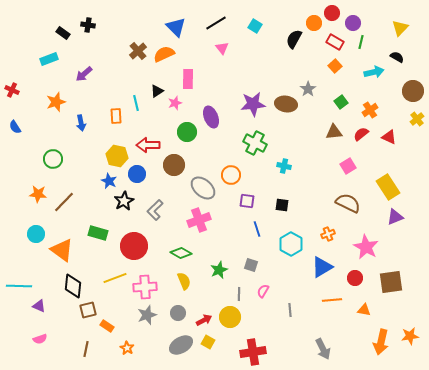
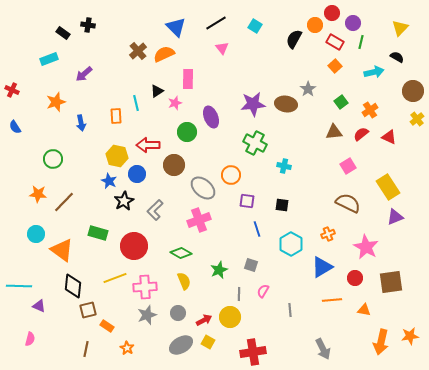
orange circle at (314, 23): moved 1 px right, 2 px down
pink semicircle at (40, 339): moved 10 px left; rotated 56 degrees counterclockwise
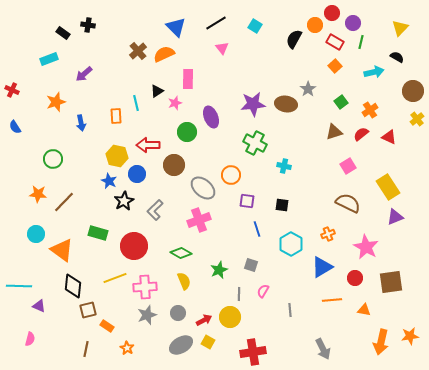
brown triangle at (334, 132): rotated 12 degrees counterclockwise
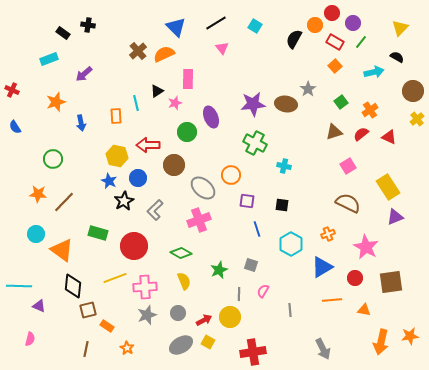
green line at (361, 42): rotated 24 degrees clockwise
blue circle at (137, 174): moved 1 px right, 4 px down
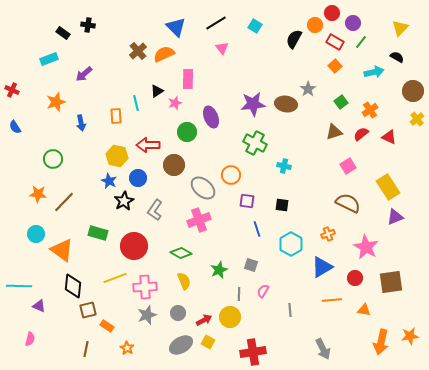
gray L-shape at (155, 210): rotated 10 degrees counterclockwise
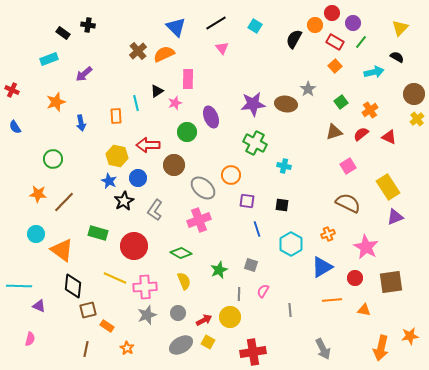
brown circle at (413, 91): moved 1 px right, 3 px down
yellow line at (115, 278): rotated 45 degrees clockwise
orange arrow at (381, 342): moved 6 px down
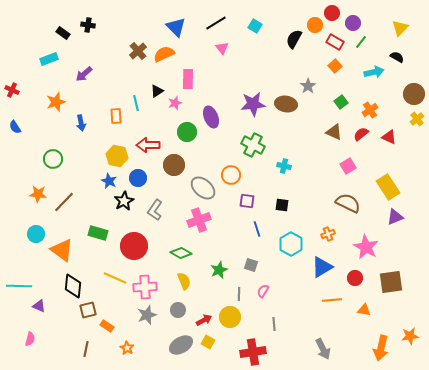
gray star at (308, 89): moved 3 px up
brown triangle at (334, 132): rotated 42 degrees clockwise
green cross at (255, 143): moved 2 px left, 2 px down
gray line at (290, 310): moved 16 px left, 14 px down
gray circle at (178, 313): moved 3 px up
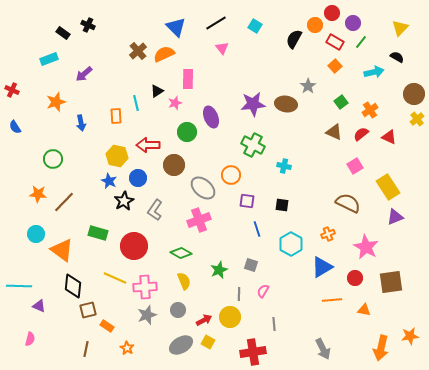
black cross at (88, 25): rotated 16 degrees clockwise
pink square at (348, 166): moved 7 px right
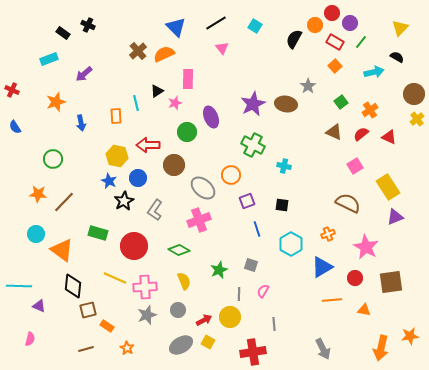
purple circle at (353, 23): moved 3 px left
purple star at (253, 104): rotated 20 degrees counterclockwise
purple square at (247, 201): rotated 28 degrees counterclockwise
green diamond at (181, 253): moved 2 px left, 3 px up
brown line at (86, 349): rotated 63 degrees clockwise
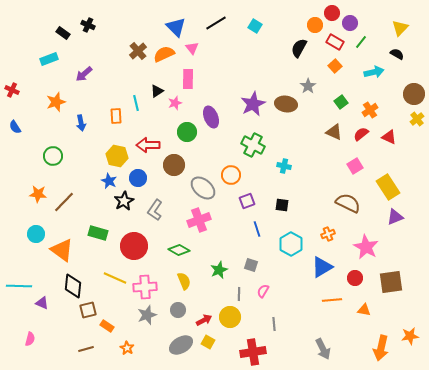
black semicircle at (294, 39): moved 5 px right, 9 px down
pink triangle at (222, 48): moved 30 px left
black semicircle at (397, 57): moved 3 px up
green circle at (53, 159): moved 3 px up
purple triangle at (39, 306): moved 3 px right, 3 px up
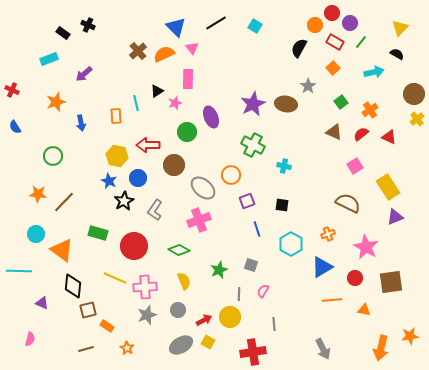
orange square at (335, 66): moved 2 px left, 2 px down
cyan line at (19, 286): moved 15 px up
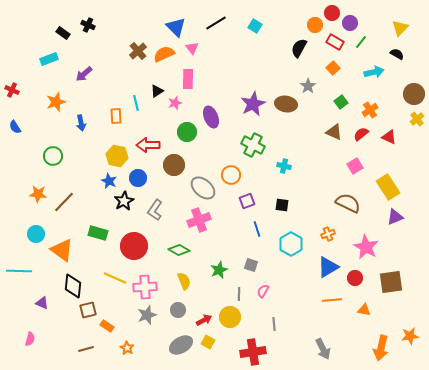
blue triangle at (322, 267): moved 6 px right
